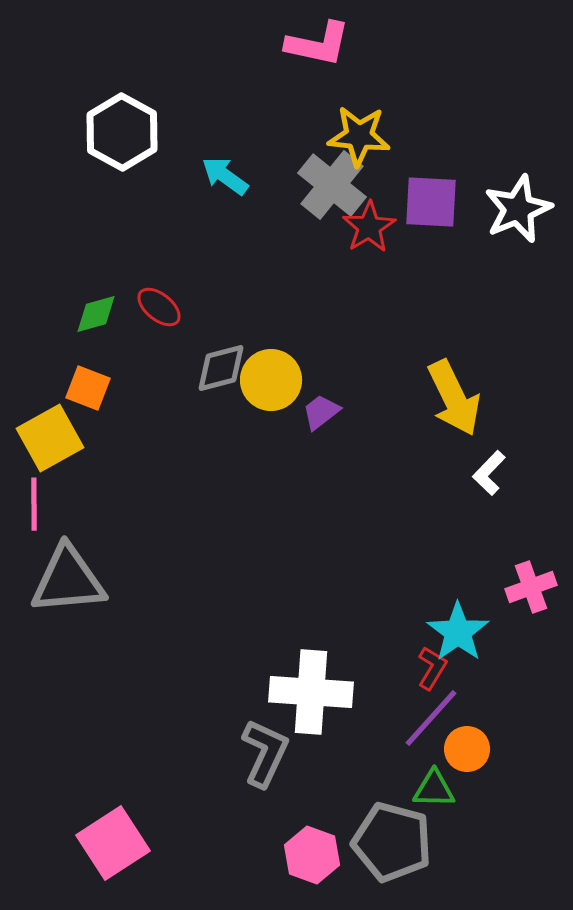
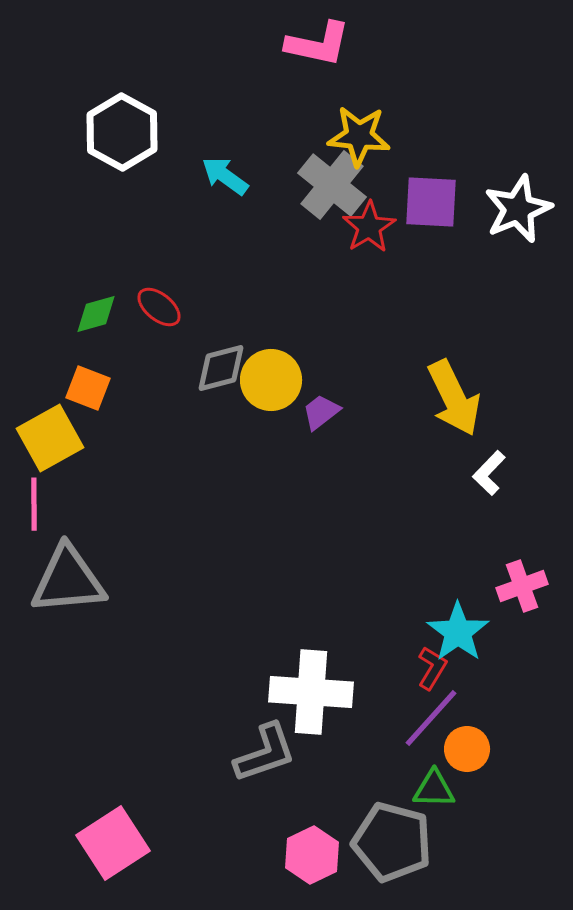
pink cross: moved 9 px left, 1 px up
gray L-shape: rotated 46 degrees clockwise
pink hexagon: rotated 14 degrees clockwise
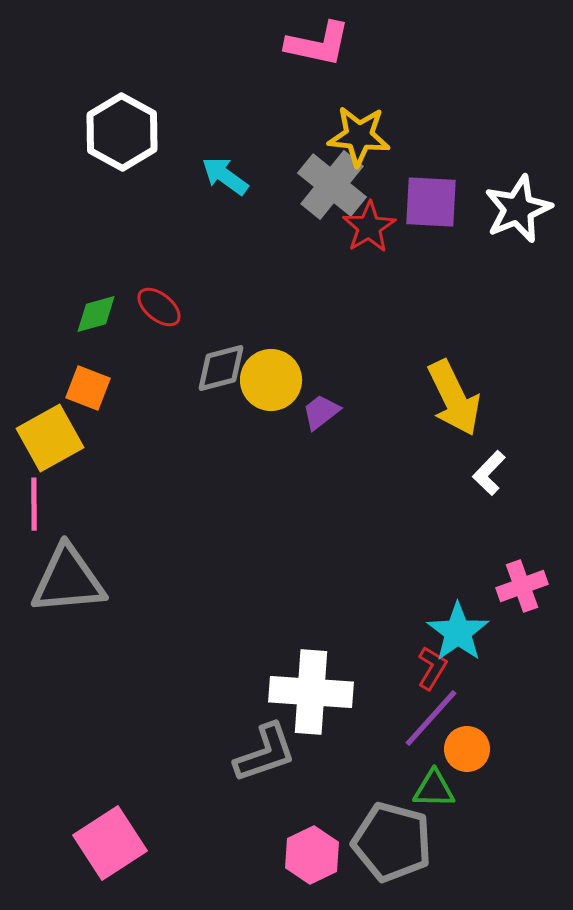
pink square: moved 3 px left
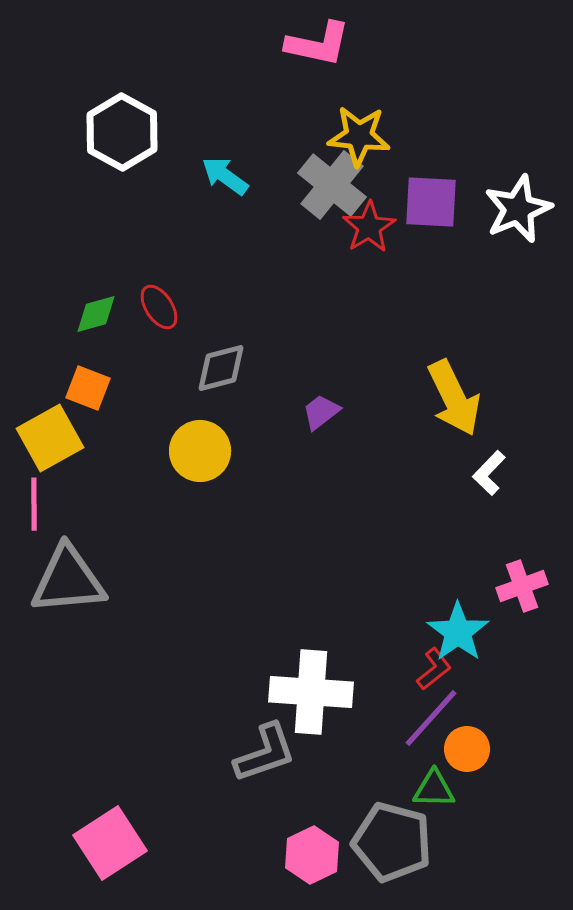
red ellipse: rotated 18 degrees clockwise
yellow circle: moved 71 px left, 71 px down
red L-shape: moved 2 px right, 1 px down; rotated 21 degrees clockwise
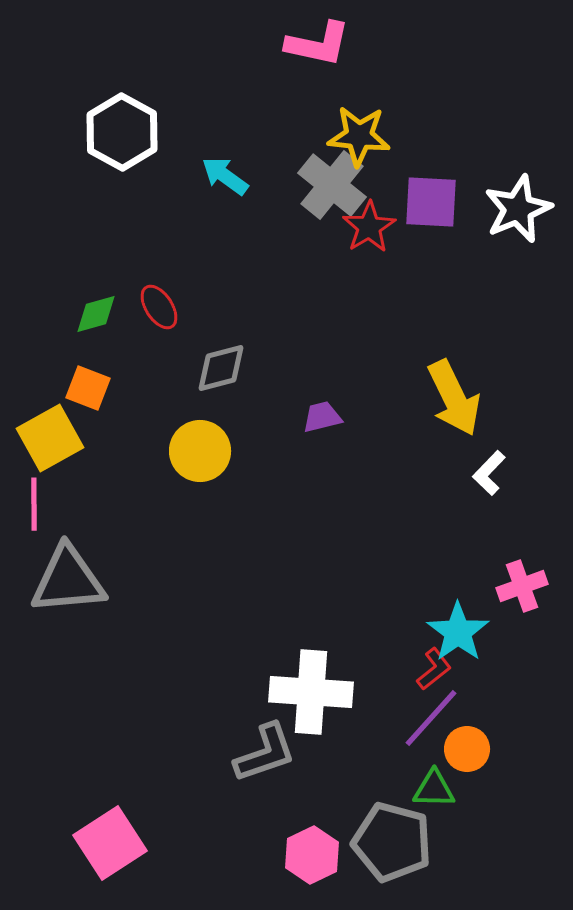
purple trapezoid: moved 1 px right, 5 px down; rotated 24 degrees clockwise
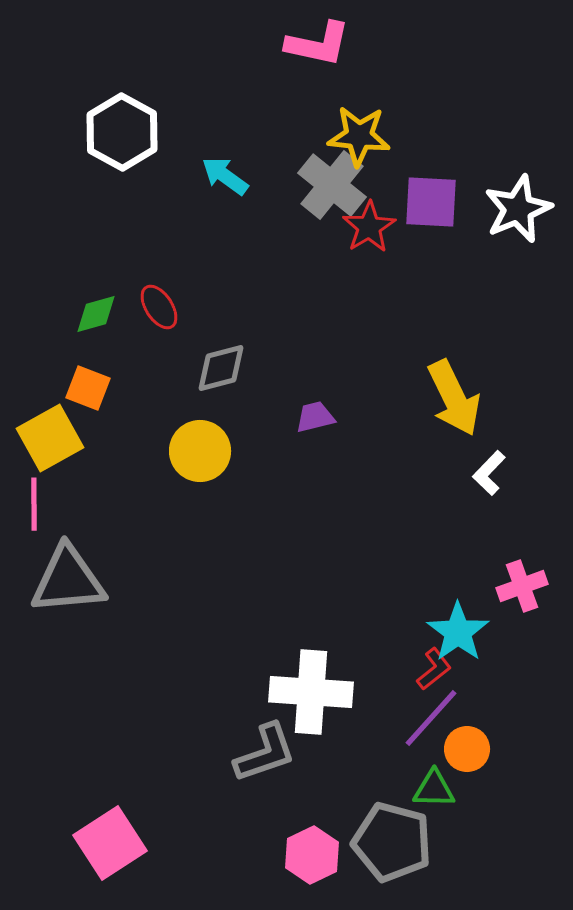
purple trapezoid: moved 7 px left
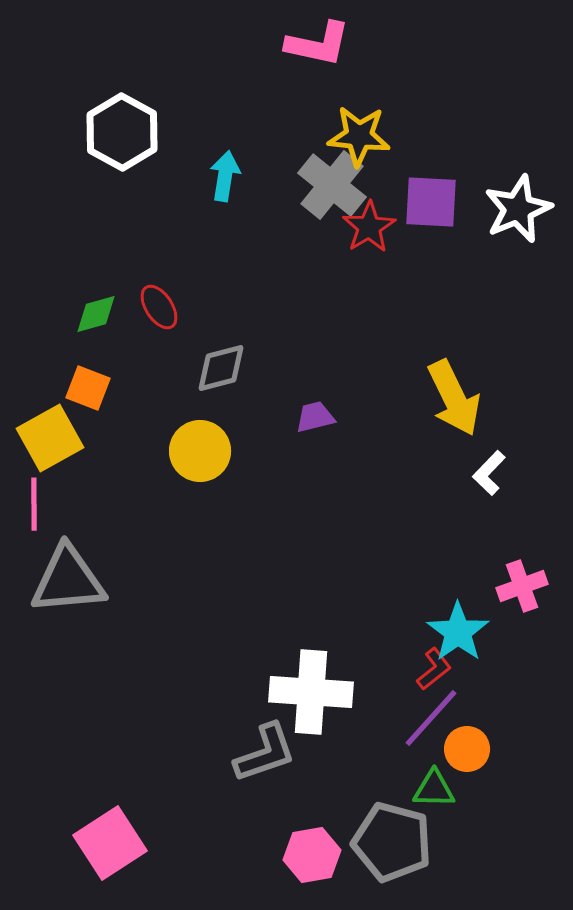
cyan arrow: rotated 63 degrees clockwise
pink hexagon: rotated 16 degrees clockwise
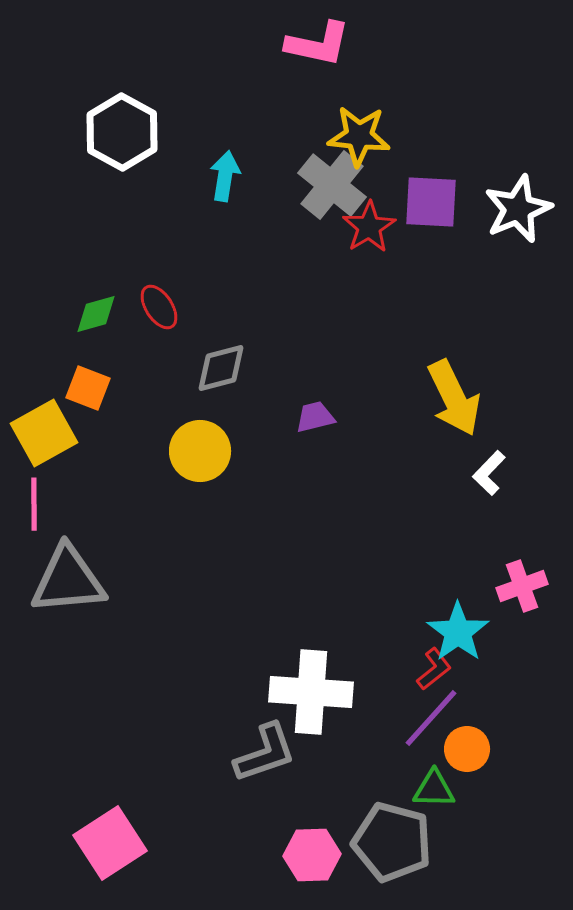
yellow square: moved 6 px left, 5 px up
pink hexagon: rotated 8 degrees clockwise
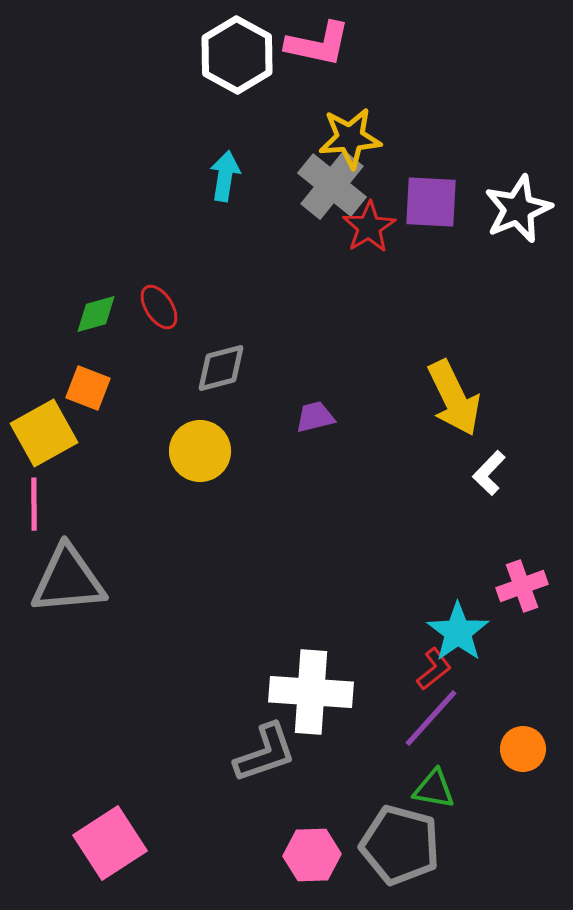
white hexagon: moved 115 px right, 77 px up
yellow star: moved 9 px left, 2 px down; rotated 10 degrees counterclockwise
orange circle: moved 56 px right
green triangle: rotated 9 degrees clockwise
gray pentagon: moved 8 px right, 3 px down
